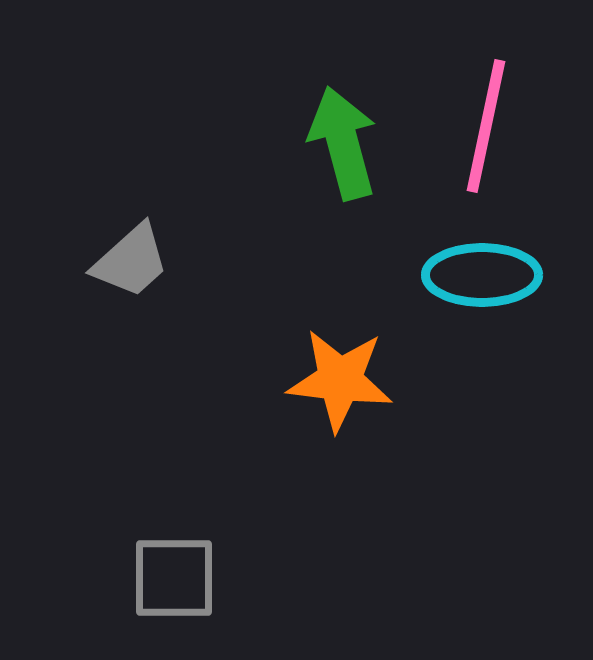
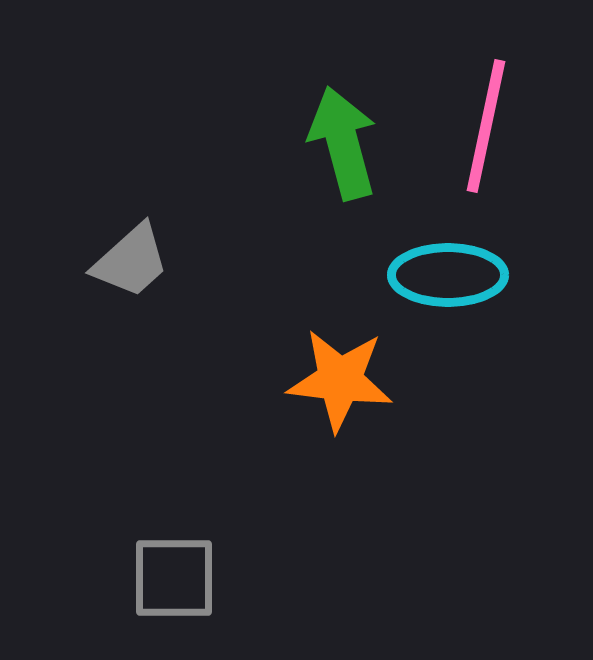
cyan ellipse: moved 34 px left
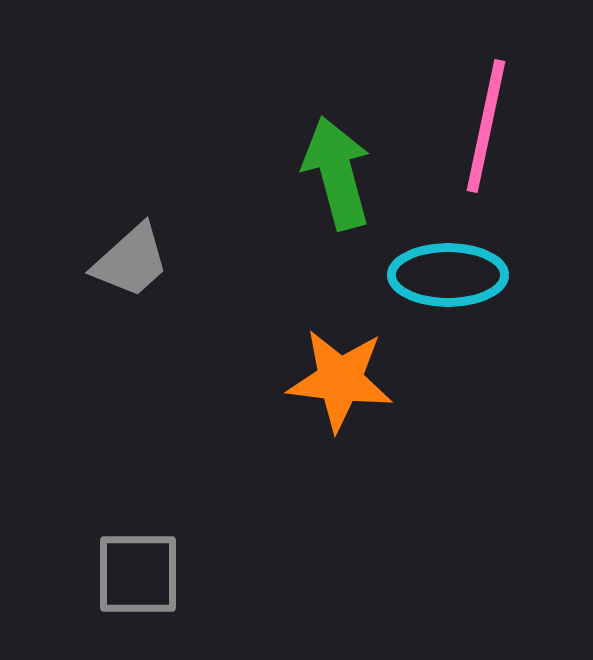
green arrow: moved 6 px left, 30 px down
gray square: moved 36 px left, 4 px up
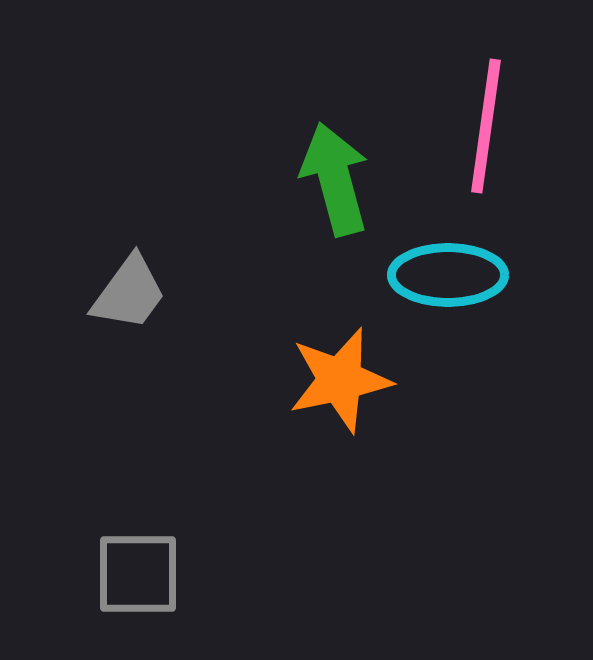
pink line: rotated 4 degrees counterclockwise
green arrow: moved 2 px left, 6 px down
gray trapezoid: moved 2 px left, 32 px down; rotated 12 degrees counterclockwise
orange star: rotated 19 degrees counterclockwise
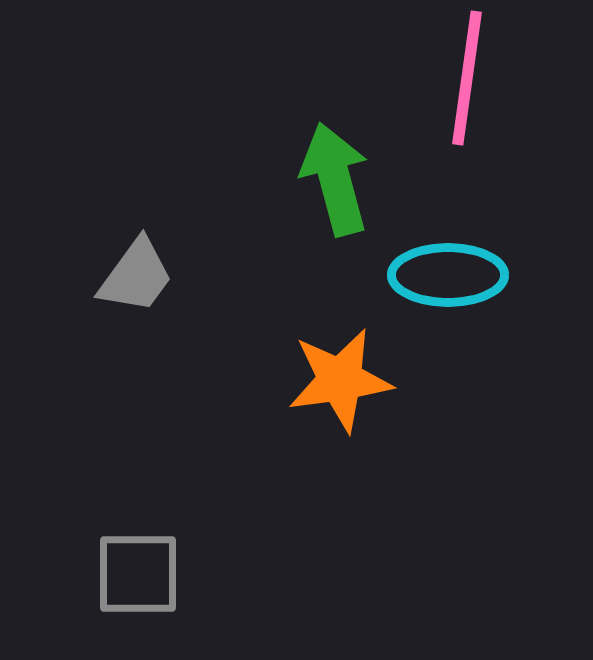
pink line: moved 19 px left, 48 px up
gray trapezoid: moved 7 px right, 17 px up
orange star: rotated 4 degrees clockwise
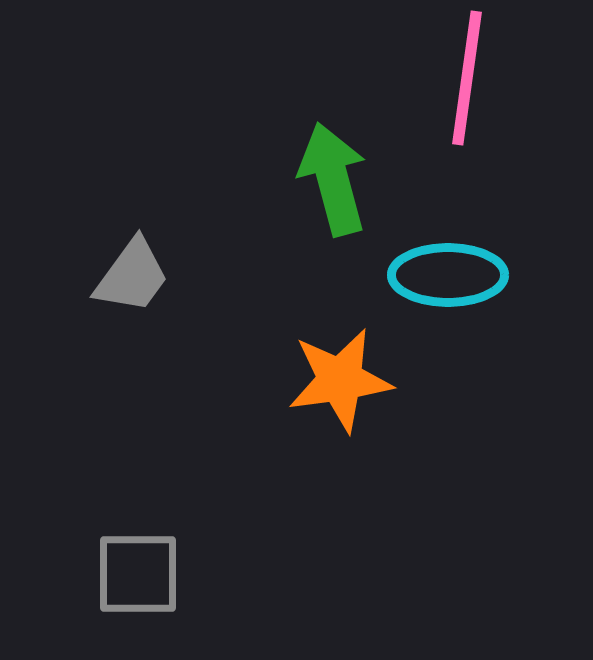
green arrow: moved 2 px left
gray trapezoid: moved 4 px left
